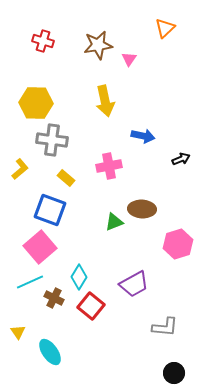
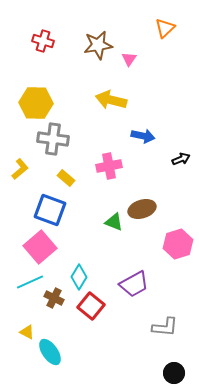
yellow arrow: moved 6 px right, 1 px up; rotated 116 degrees clockwise
gray cross: moved 1 px right, 1 px up
brown ellipse: rotated 20 degrees counterclockwise
green triangle: rotated 42 degrees clockwise
yellow triangle: moved 9 px right; rotated 28 degrees counterclockwise
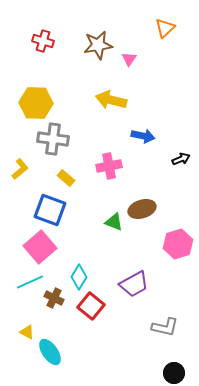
gray L-shape: rotated 8 degrees clockwise
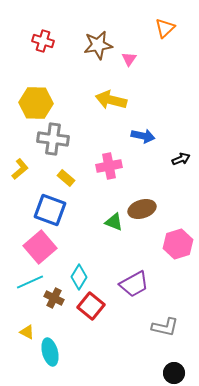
cyan ellipse: rotated 20 degrees clockwise
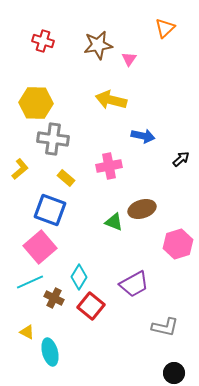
black arrow: rotated 18 degrees counterclockwise
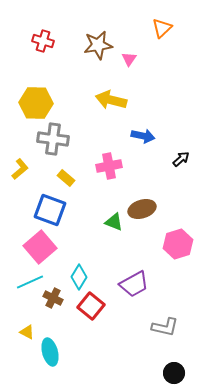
orange triangle: moved 3 px left
brown cross: moved 1 px left
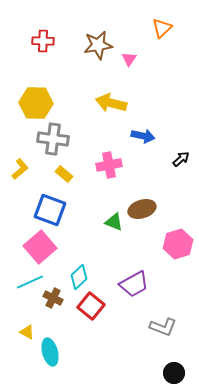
red cross: rotated 15 degrees counterclockwise
yellow arrow: moved 3 px down
pink cross: moved 1 px up
yellow rectangle: moved 2 px left, 4 px up
cyan diamond: rotated 15 degrees clockwise
gray L-shape: moved 2 px left; rotated 8 degrees clockwise
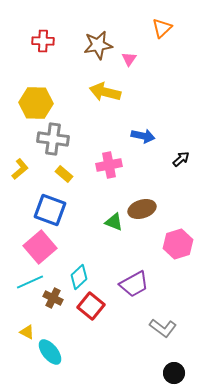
yellow arrow: moved 6 px left, 11 px up
gray L-shape: moved 1 px down; rotated 16 degrees clockwise
cyan ellipse: rotated 24 degrees counterclockwise
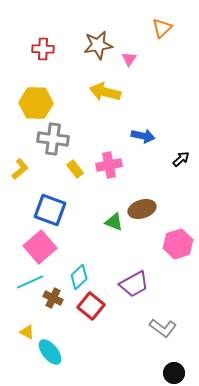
red cross: moved 8 px down
yellow rectangle: moved 11 px right, 5 px up; rotated 12 degrees clockwise
